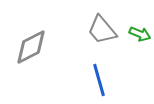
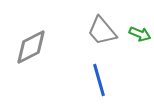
gray trapezoid: moved 1 px down
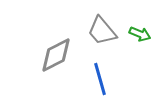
gray diamond: moved 25 px right, 8 px down
blue line: moved 1 px right, 1 px up
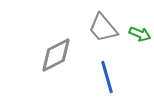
gray trapezoid: moved 1 px right, 3 px up
blue line: moved 7 px right, 2 px up
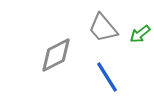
green arrow: rotated 120 degrees clockwise
blue line: rotated 16 degrees counterclockwise
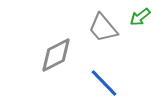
green arrow: moved 17 px up
blue line: moved 3 px left, 6 px down; rotated 12 degrees counterclockwise
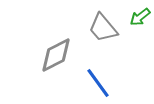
blue line: moved 6 px left; rotated 8 degrees clockwise
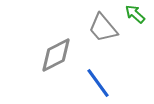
green arrow: moved 5 px left, 3 px up; rotated 80 degrees clockwise
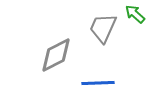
gray trapezoid: rotated 64 degrees clockwise
blue line: rotated 56 degrees counterclockwise
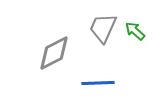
green arrow: moved 17 px down
gray diamond: moved 2 px left, 2 px up
